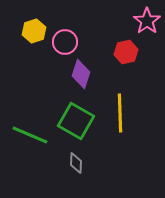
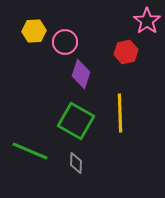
yellow hexagon: rotated 15 degrees clockwise
green line: moved 16 px down
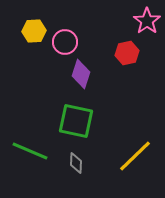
red hexagon: moved 1 px right, 1 px down
yellow line: moved 15 px right, 43 px down; rotated 48 degrees clockwise
green square: rotated 18 degrees counterclockwise
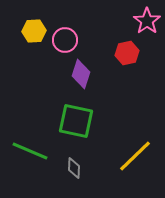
pink circle: moved 2 px up
gray diamond: moved 2 px left, 5 px down
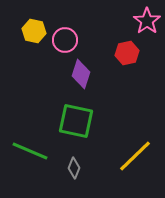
yellow hexagon: rotated 15 degrees clockwise
gray diamond: rotated 20 degrees clockwise
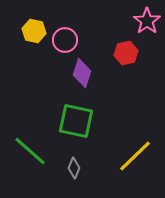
red hexagon: moved 1 px left
purple diamond: moved 1 px right, 1 px up
green line: rotated 18 degrees clockwise
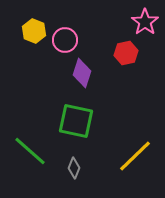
pink star: moved 2 px left, 1 px down
yellow hexagon: rotated 10 degrees clockwise
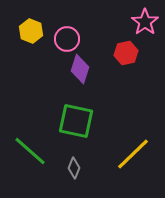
yellow hexagon: moved 3 px left
pink circle: moved 2 px right, 1 px up
purple diamond: moved 2 px left, 4 px up
yellow line: moved 2 px left, 2 px up
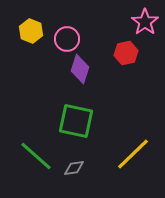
green line: moved 6 px right, 5 px down
gray diamond: rotated 60 degrees clockwise
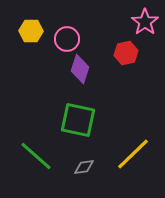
yellow hexagon: rotated 20 degrees counterclockwise
green square: moved 2 px right, 1 px up
gray diamond: moved 10 px right, 1 px up
